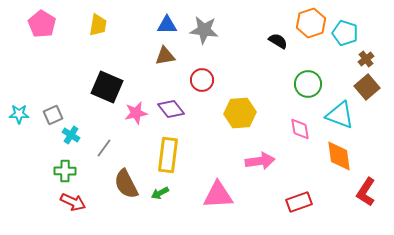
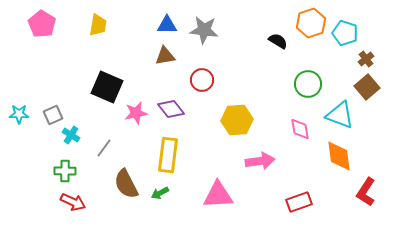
yellow hexagon: moved 3 px left, 7 px down
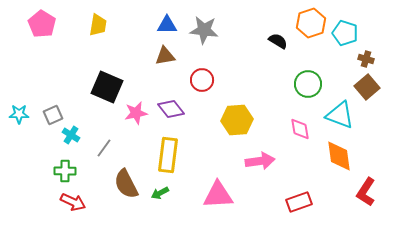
brown cross: rotated 35 degrees counterclockwise
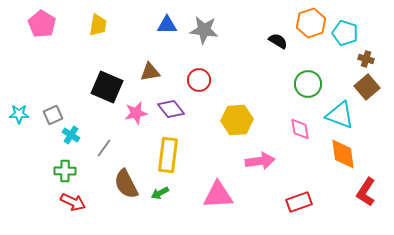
brown triangle: moved 15 px left, 16 px down
red circle: moved 3 px left
orange diamond: moved 4 px right, 2 px up
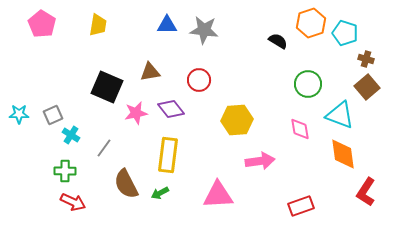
red rectangle: moved 2 px right, 4 px down
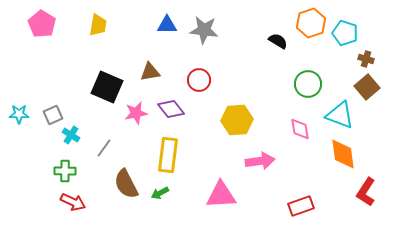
pink triangle: moved 3 px right
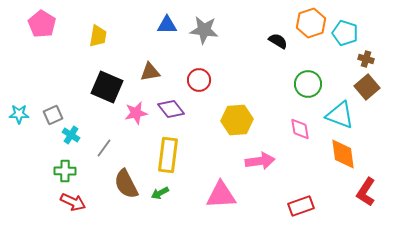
yellow trapezoid: moved 11 px down
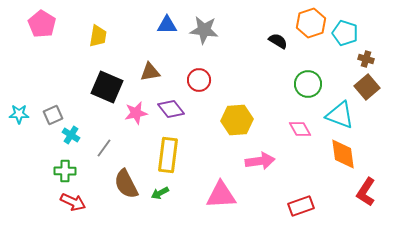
pink diamond: rotated 20 degrees counterclockwise
